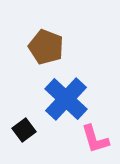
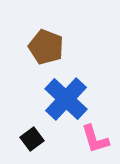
black square: moved 8 px right, 9 px down
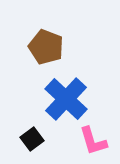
pink L-shape: moved 2 px left, 2 px down
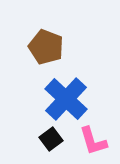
black square: moved 19 px right
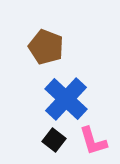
black square: moved 3 px right, 1 px down; rotated 15 degrees counterclockwise
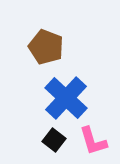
blue cross: moved 1 px up
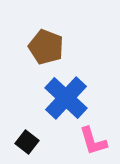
black square: moved 27 px left, 2 px down
